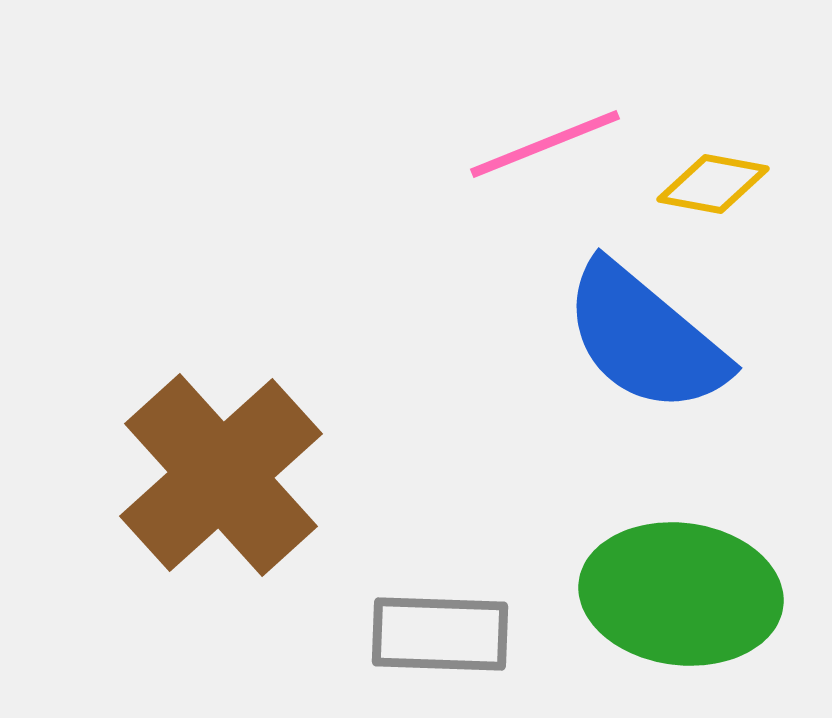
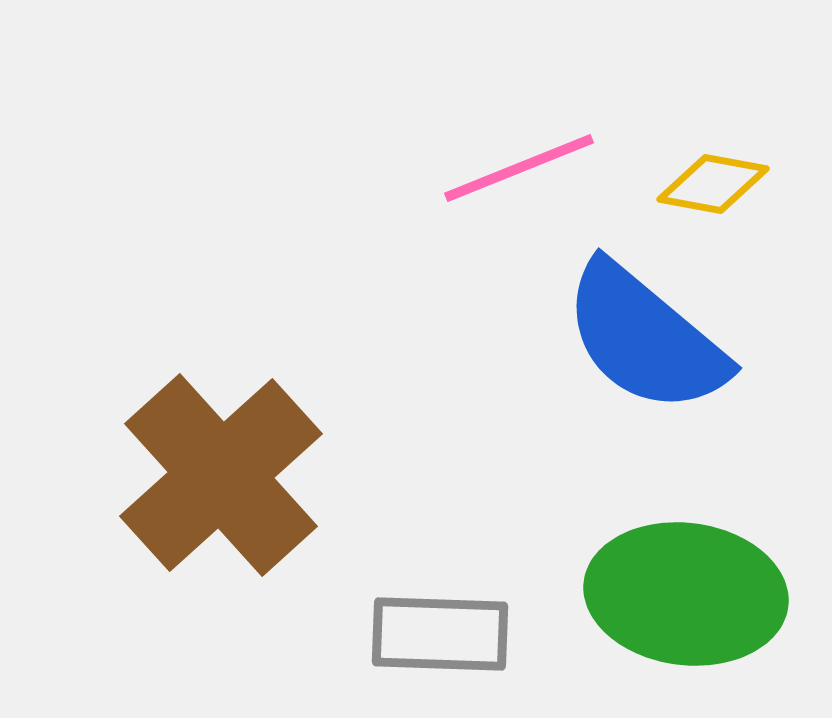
pink line: moved 26 px left, 24 px down
green ellipse: moved 5 px right
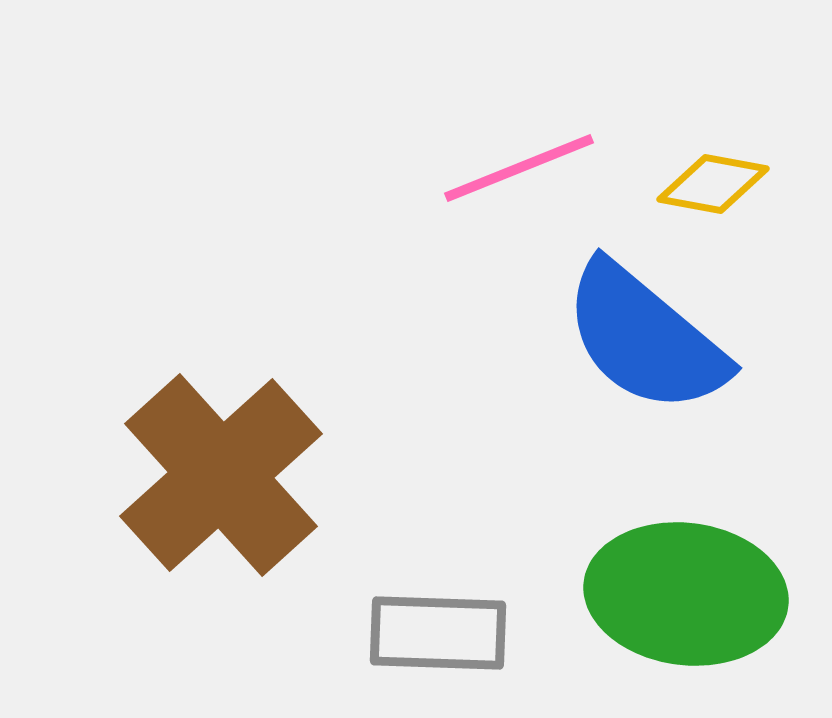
gray rectangle: moved 2 px left, 1 px up
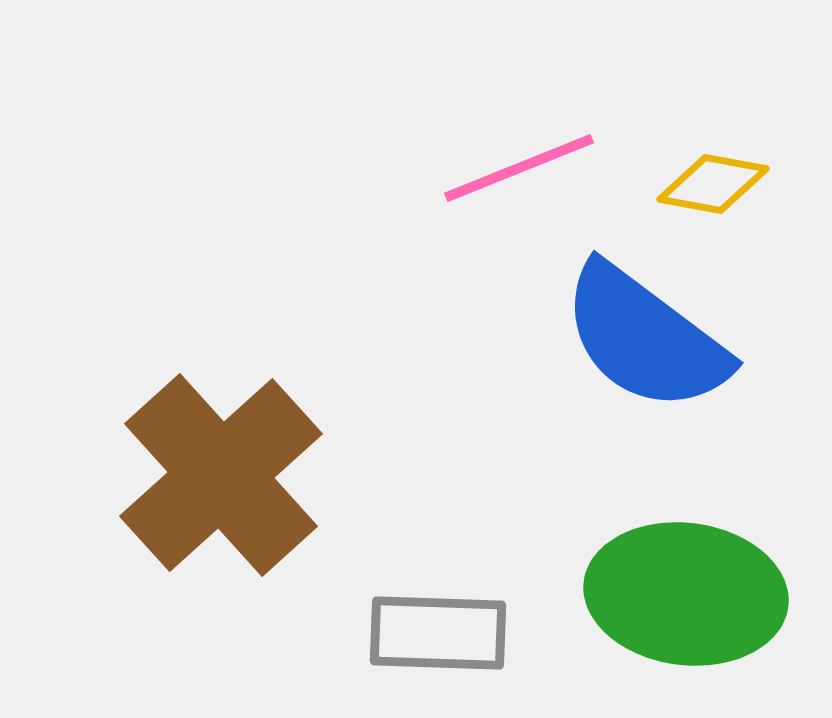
blue semicircle: rotated 3 degrees counterclockwise
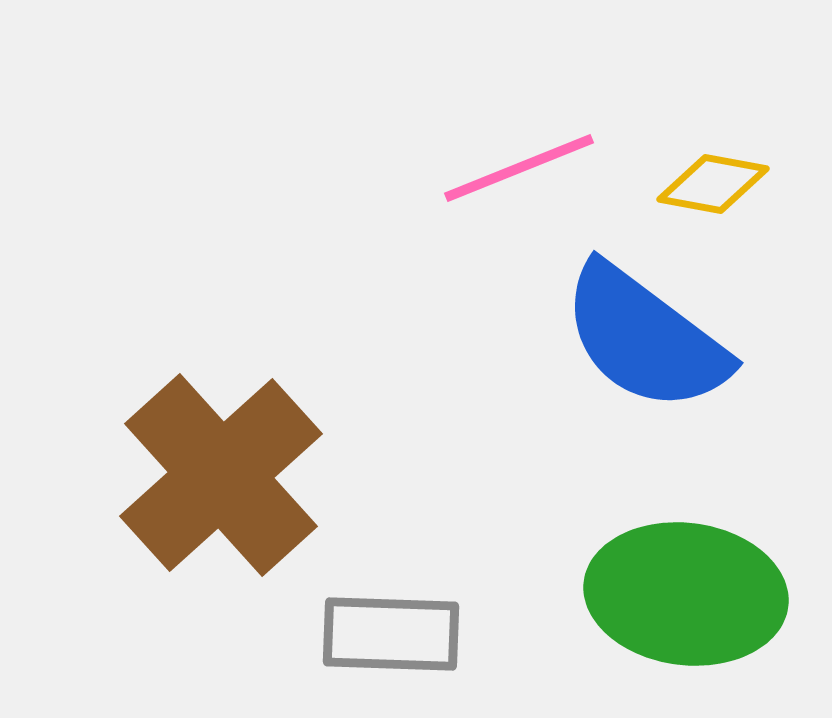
gray rectangle: moved 47 px left, 1 px down
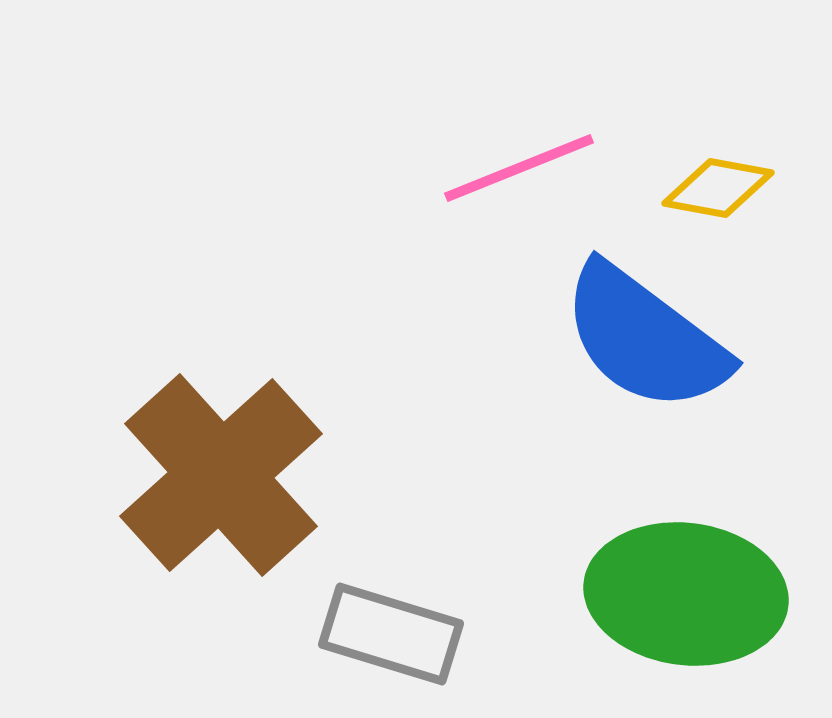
yellow diamond: moved 5 px right, 4 px down
gray rectangle: rotated 15 degrees clockwise
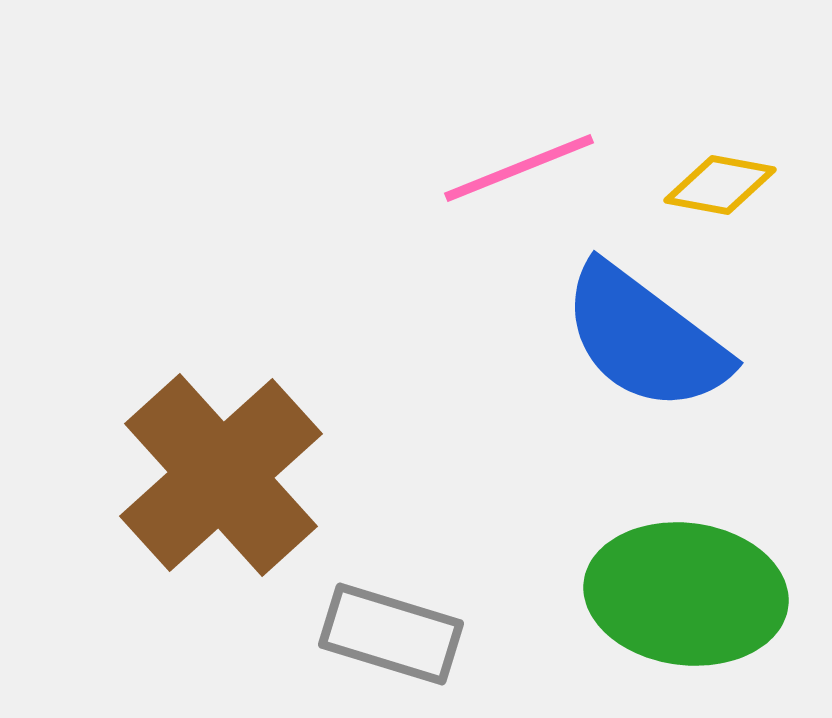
yellow diamond: moved 2 px right, 3 px up
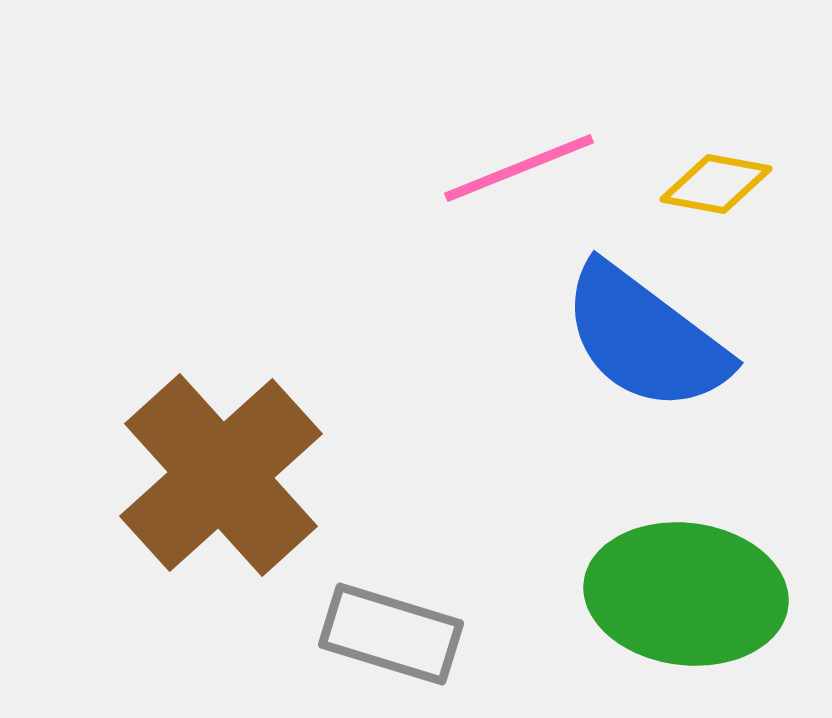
yellow diamond: moved 4 px left, 1 px up
